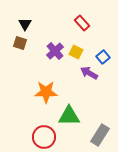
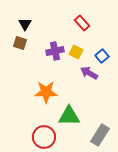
purple cross: rotated 30 degrees clockwise
blue square: moved 1 px left, 1 px up
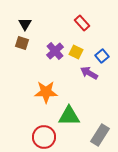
brown square: moved 2 px right
purple cross: rotated 30 degrees counterclockwise
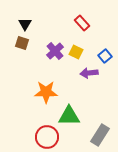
blue square: moved 3 px right
purple arrow: rotated 36 degrees counterclockwise
red circle: moved 3 px right
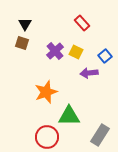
orange star: rotated 20 degrees counterclockwise
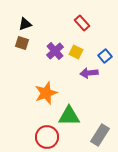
black triangle: rotated 40 degrees clockwise
orange star: moved 1 px down
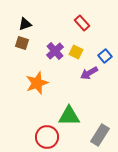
purple arrow: rotated 24 degrees counterclockwise
orange star: moved 9 px left, 10 px up
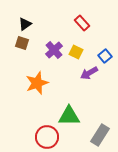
black triangle: rotated 16 degrees counterclockwise
purple cross: moved 1 px left, 1 px up
